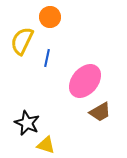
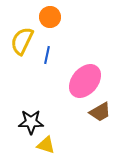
blue line: moved 3 px up
black star: moved 4 px right, 1 px up; rotated 25 degrees counterclockwise
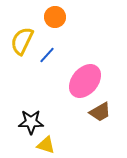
orange circle: moved 5 px right
blue line: rotated 30 degrees clockwise
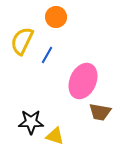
orange circle: moved 1 px right
blue line: rotated 12 degrees counterclockwise
pink ellipse: moved 2 px left; rotated 16 degrees counterclockwise
brown trapezoid: rotated 40 degrees clockwise
yellow triangle: moved 9 px right, 9 px up
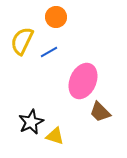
blue line: moved 2 px right, 3 px up; rotated 30 degrees clockwise
brown trapezoid: rotated 35 degrees clockwise
black star: rotated 25 degrees counterclockwise
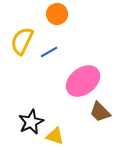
orange circle: moved 1 px right, 3 px up
pink ellipse: rotated 28 degrees clockwise
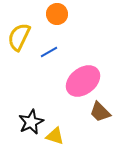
yellow semicircle: moved 3 px left, 4 px up
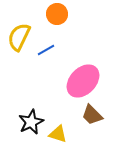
blue line: moved 3 px left, 2 px up
pink ellipse: rotated 8 degrees counterclockwise
brown trapezoid: moved 8 px left, 3 px down
yellow triangle: moved 3 px right, 2 px up
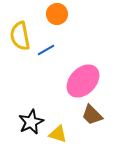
yellow semicircle: moved 1 px right, 1 px up; rotated 36 degrees counterclockwise
